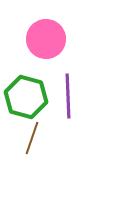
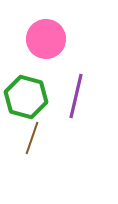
purple line: moved 8 px right; rotated 15 degrees clockwise
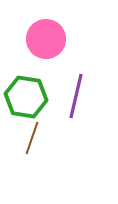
green hexagon: rotated 6 degrees counterclockwise
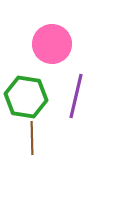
pink circle: moved 6 px right, 5 px down
brown line: rotated 20 degrees counterclockwise
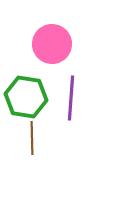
purple line: moved 5 px left, 2 px down; rotated 9 degrees counterclockwise
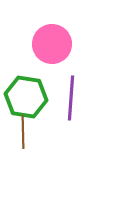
brown line: moved 9 px left, 6 px up
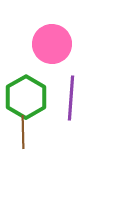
green hexagon: rotated 21 degrees clockwise
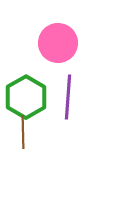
pink circle: moved 6 px right, 1 px up
purple line: moved 3 px left, 1 px up
